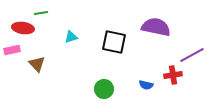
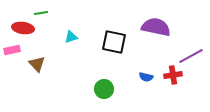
purple line: moved 1 px left, 1 px down
blue semicircle: moved 8 px up
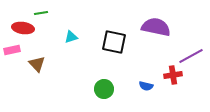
blue semicircle: moved 9 px down
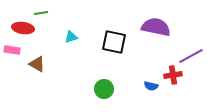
pink rectangle: rotated 21 degrees clockwise
brown triangle: rotated 18 degrees counterclockwise
blue semicircle: moved 5 px right
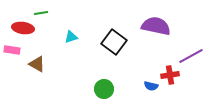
purple semicircle: moved 1 px up
black square: rotated 25 degrees clockwise
red cross: moved 3 px left
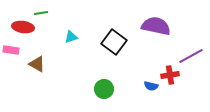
red ellipse: moved 1 px up
pink rectangle: moved 1 px left
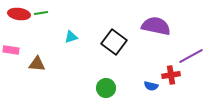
red ellipse: moved 4 px left, 13 px up
brown triangle: rotated 24 degrees counterclockwise
red cross: moved 1 px right
green circle: moved 2 px right, 1 px up
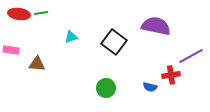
blue semicircle: moved 1 px left, 1 px down
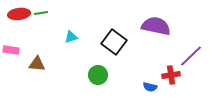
red ellipse: rotated 15 degrees counterclockwise
purple line: rotated 15 degrees counterclockwise
green circle: moved 8 px left, 13 px up
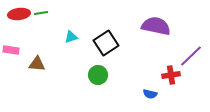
black square: moved 8 px left, 1 px down; rotated 20 degrees clockwise
blue semicircle: moved 7 px down
